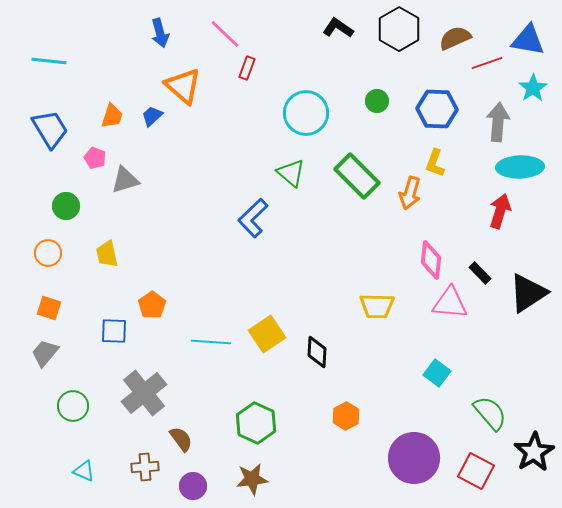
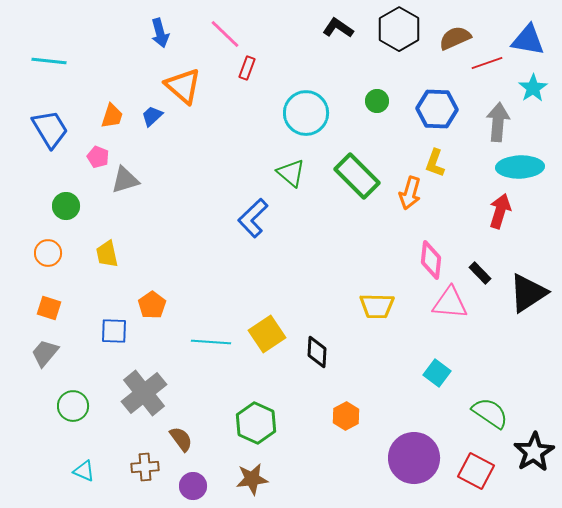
pink pentagon at (95, 158): moved 3 px right, 1 px up
green semicircle at (490, 413): rotated 15 degrees counterclockwise
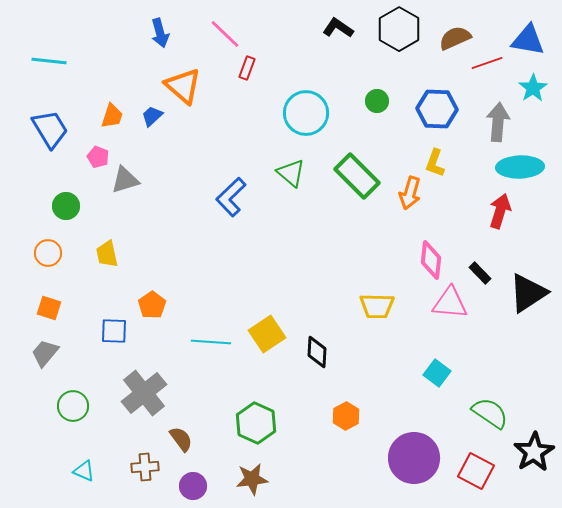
blue L-shape at (253, 218): moved 22 px left, 21 px up
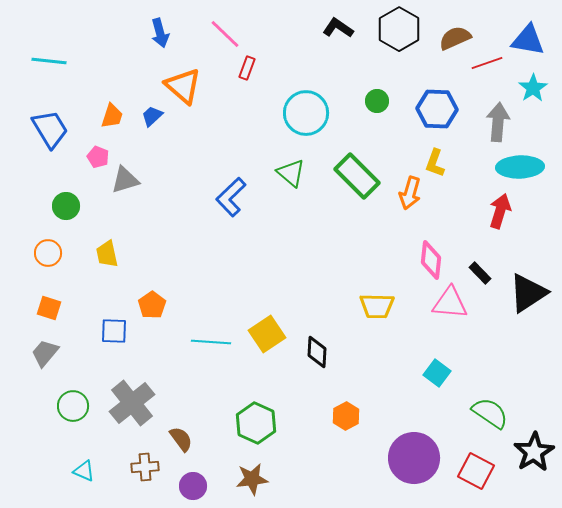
gray cross at (144, 393): moved 12 px left, 10 px down
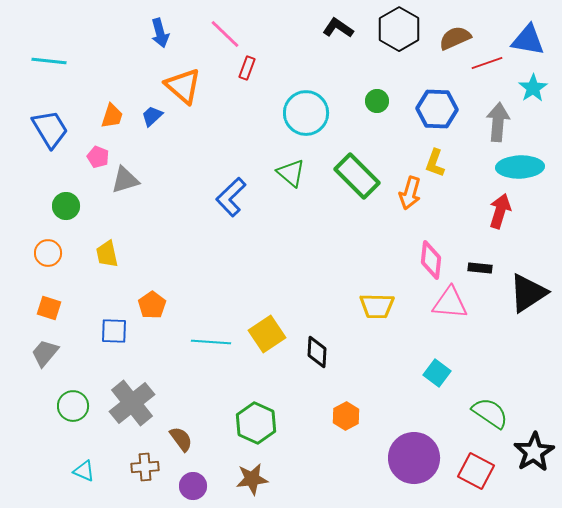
black rectangle at (480, 273): moved 5 px up; rotated 40 degrees counterclockwise
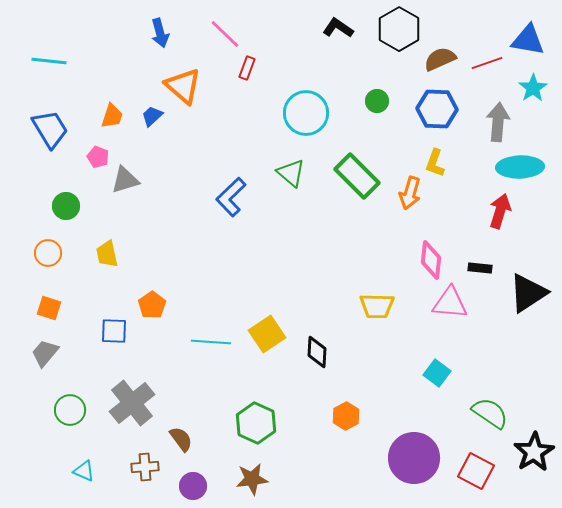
brown semicircle at (455, 38): moved 15 px left, 21 px down
green circle at (73, 406): moved 3 px left, 4 px down
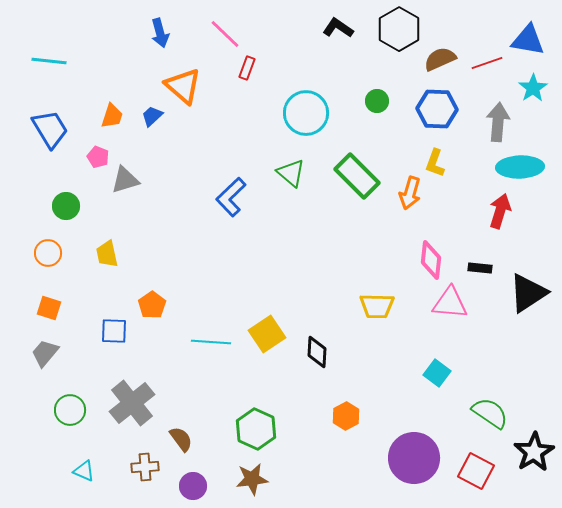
green hexagon at (256, 423): moved 6 px down
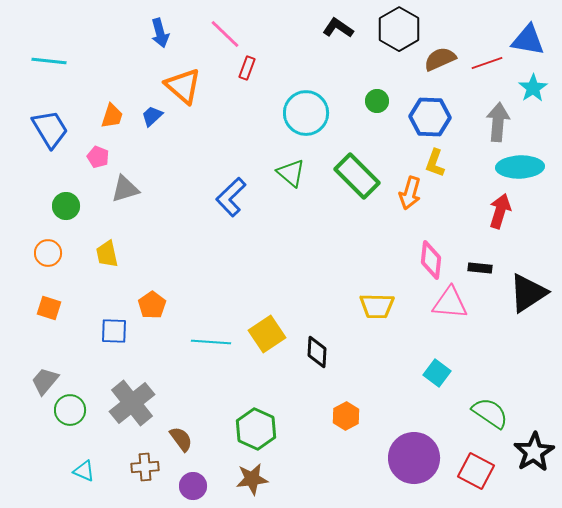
blue hexagon at (437, 109): moved 7 px left, 8 px down
gray triangle at (125, 180): moved 9 px down
gray trapezoid at (45, 353): moved 28 px down
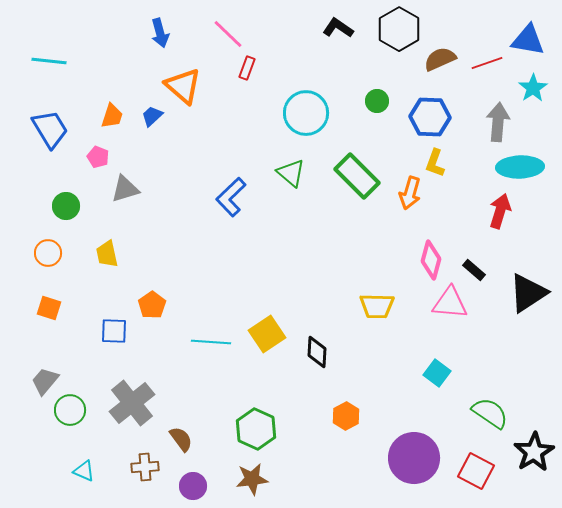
pink line at (225, 34): moved 3 px right
pink diamond at (431, 260): rotated 9 degrees clockwise
black rectangle at (480, 268): moved 6 px left, 2 px down; rotated 35 degrees clockwise
